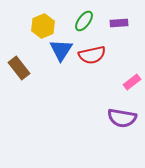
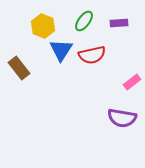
yellow hexagon: rotated 15 degrees counterclockwise
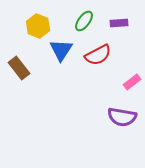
yellow hexagon: moved 5 px left
red semicircle: moved 6 px right; rotated 16 degrees counterclockwise
purple semicircle: moved 1 px up
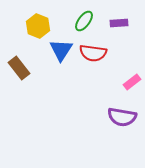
red semicircle: moved 5 px left, 2 px up; rotated 36 degrees clockwise
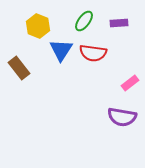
pink rectangle: moved 2 px left, 1 px down
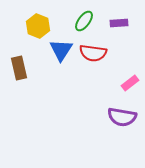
brown rectangle: rotated 25 degrees clockwise
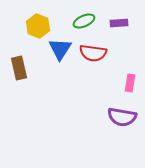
green ellipse: rotated 30 degrees clockwise
blue triangle: moved 1 px left, 1 px up
pink rectangle: rotated 42 degrees counterclockwise
